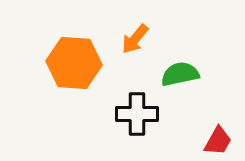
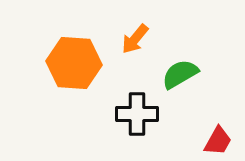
green semicircle: rotated 18 degrees counterclockwise
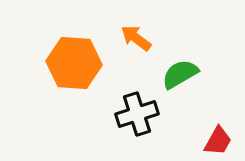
orange arrow: moved 1 px right, 1 px up; rotated 88 degrees clockwise
black cross: rotated 18 degrees counterclockwise
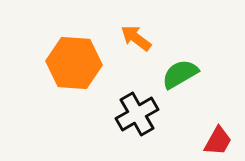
black cross: rotated 12 degrees counterclockwise
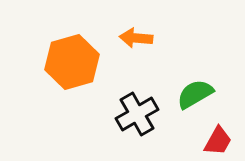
orange arrow: rotated 32 degrees counterclockwise
orange hexagon: moved 2 px left, 1 px up; rotated 20 degrees counterclockwise
green semicircle: moved 15 px right, 20 px down
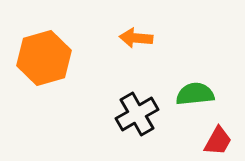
orange hexagon: moved 28 px left, 4 px up
green semicircle: rotated 24 degrees clockwise
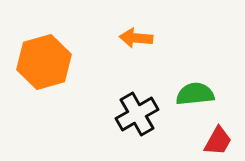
orange hexagon: moved 4 px down
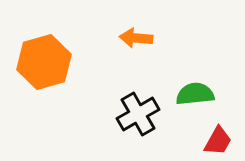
black cross: moved 1 px right
